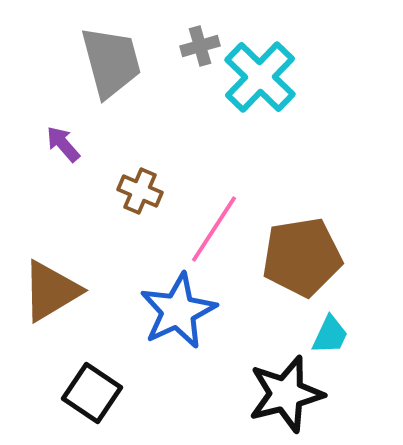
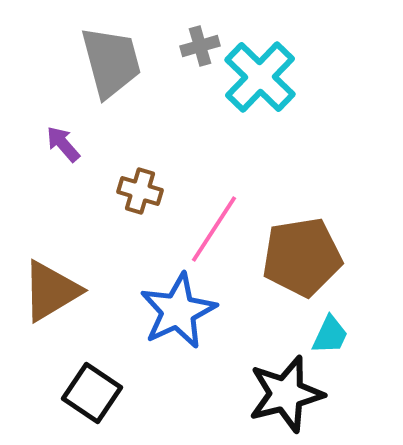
brown cross: rotated 6 degrees counterclockwise
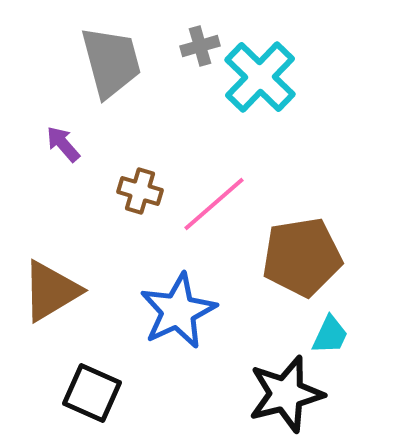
pink line: moved 25 px up; rotated 16 degrees clockwise
black square: rotated 10 degrees counterclockwise
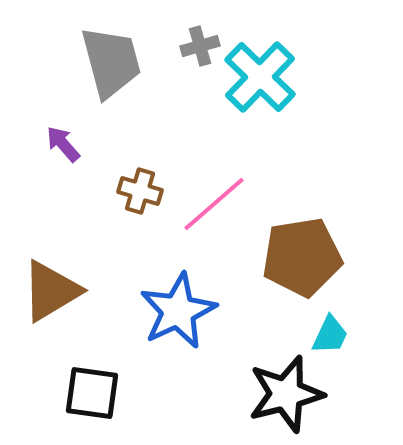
black square: rotated 16 degrees counterclockwise
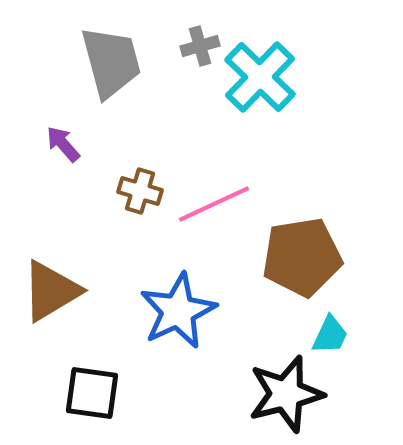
pink line: rotated 16 degrees clockwise
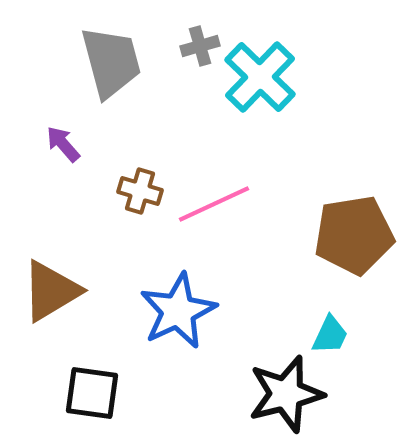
brown pentagon: moved 52 px right, 22 px up
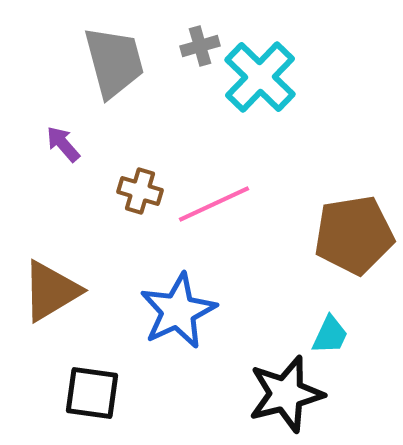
gray trapezoid: moved 3 px right
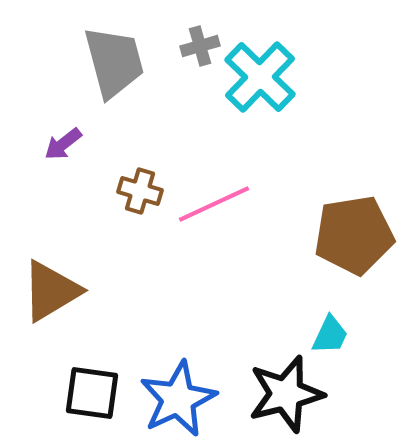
purple arrow: rotated 87 degrees counterclockwise
blue star: moved 88 px down
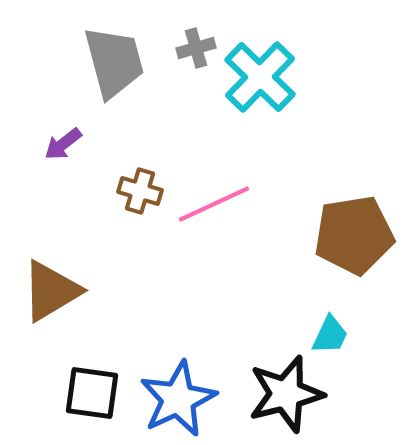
gray cross: moved 4 px left, 2 px down
